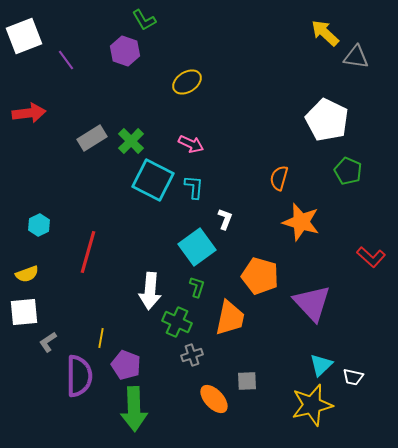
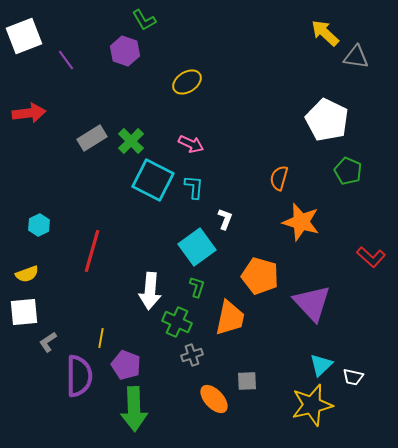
red line at (88, 252): moved 4 px right, 1 px up
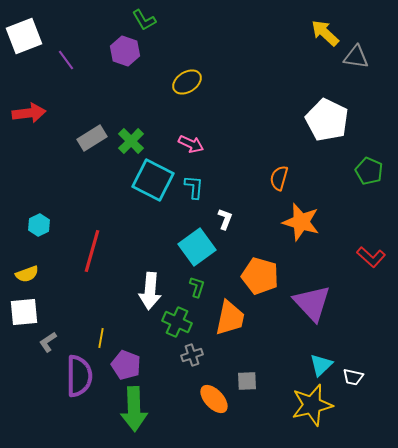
green pentagon at (348, 171): moved 21 px right
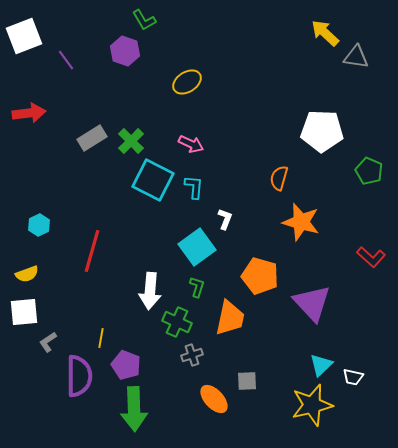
white pentagon at (327, 120): moved 5 px left, 11 px down; rotated 24 degrees counterclockwise
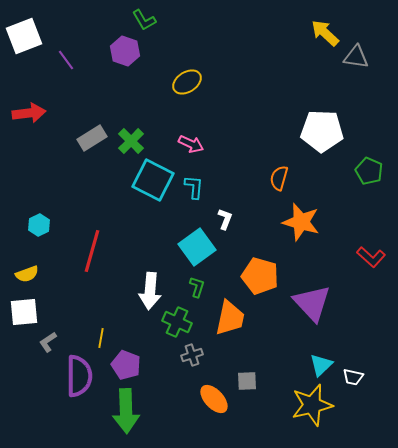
green arrow at (134, 409): moved 8 px left, 2 px down
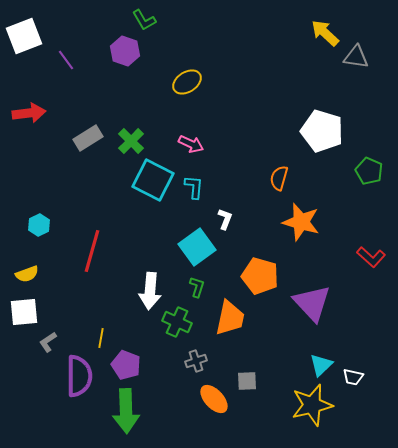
white pentagon at (322, 131): rotated 15 degrees clockwise
gray rectangle at (92, 138): moved 4 px left
gray cross at (192, 355): moved 4 px right, 6 px down
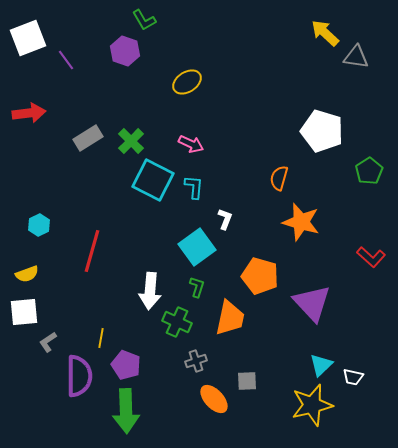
white square at (24, 36): moved 4 px right, 2 px down
green pentagon at (369, 171): rotated 16 degrees clockwise
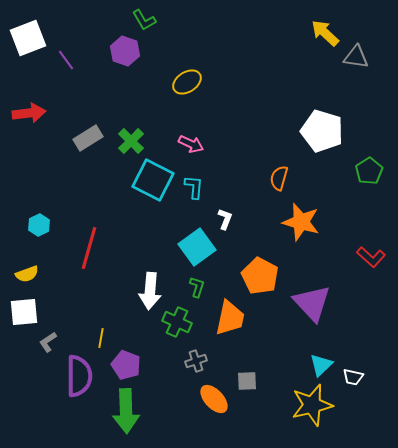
red line at (92, 251): moved 3 px left, 3 px up
orange pentagon at (260, 276): rotated 12 degrees clockwise
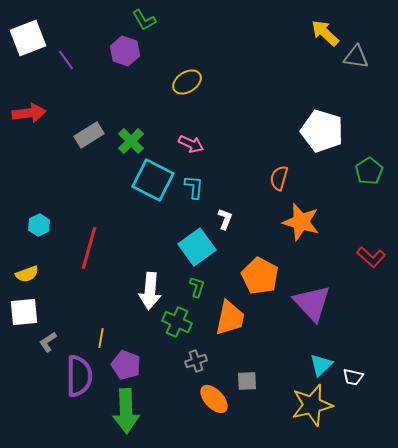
gray rectangle at (88, 138): moved 1 px right, 3 px up
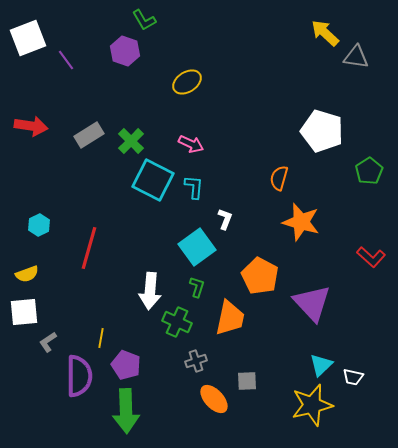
red arrow at (29, 113): moved 2 px right, 13 px down; rotated 16 degrees clockwise
